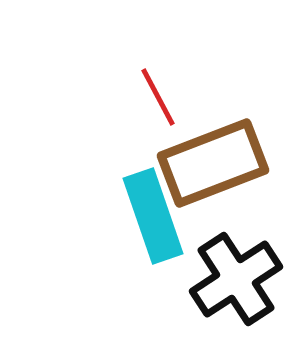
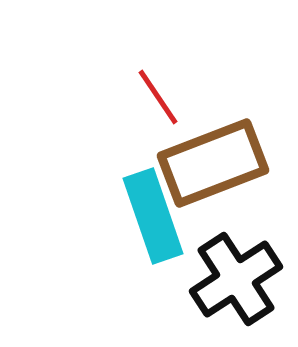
red line: rotated 6 degrees counterclockwise
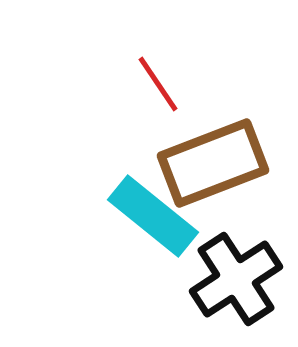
red line: moved 13 px up
cyan rectangle: rotated 32 degrees counterclockwise
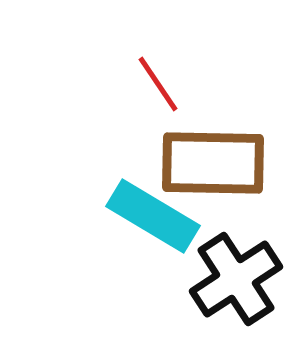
brown rectangle: rotated 22 degrees clockwise
cyan rectangle: rotated 8 degrees counterclockwise
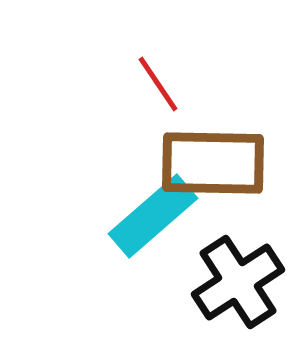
cyan rectangle: rotated 72 degrees counterclockwise
black cross: moved 2 px right, 3 px down
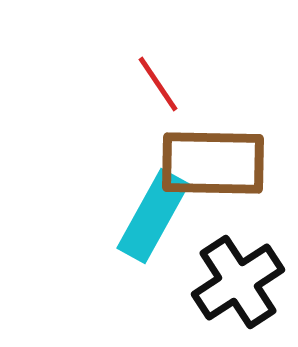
cyan rectangle: rotated 20 degrees counterclockwise
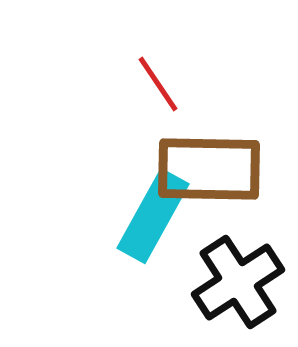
brown rectangle: moved 4 px left, 6 px down
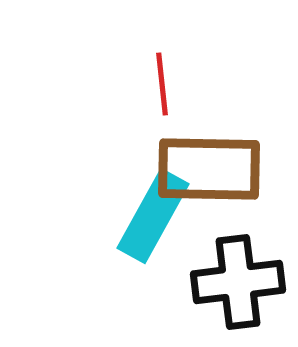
red line: moved 4 px right; rotated 28 degrees clockwise
black cross: rotated 26 degrees clockwise
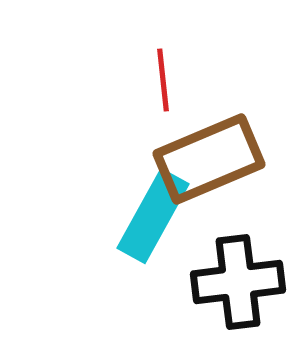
red line: moved 1 px right, 4 px up
brown rectangle: moved 10 px up; rotated 24 degrees counterclockwise
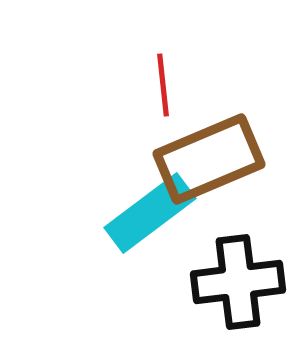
red line: moved 5 px down
cyan rectangle: moved 3 px left, 3 px up; rotated 24 degrees clockwise
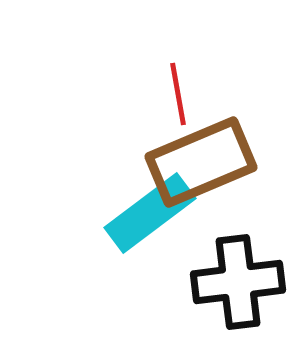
red line: moved 15 px right, 9 px down; rotated 4 degrees counterclockwise
brown rectangle: moved 8 px left, 3 px down
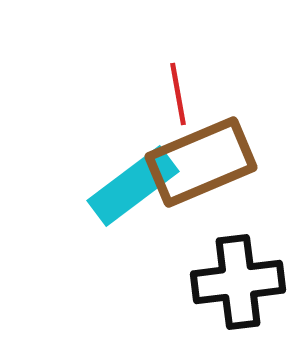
cyan rectangle: moved 17 px left, 27 px up
